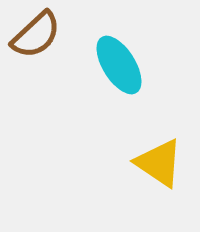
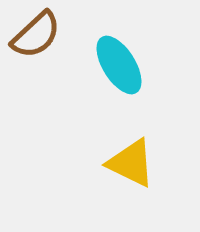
yellow triangle: moved 28 px left; rotated 8 degrees counterclockwise
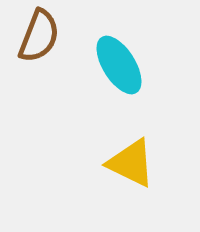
brown semicircle: moved 3 px right, 1 px down; rotated 26 degrees counterclockwise
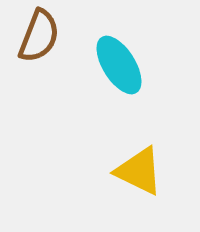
yellow triangle: moved 8 px right, 8 px down
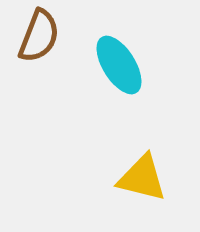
yellow triangle: moved 3 px right, 7 px down; rotated 12 degrees counterclockwise
